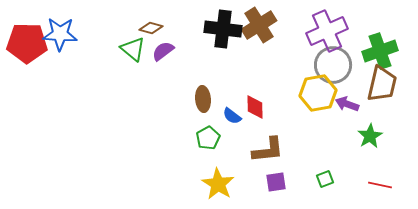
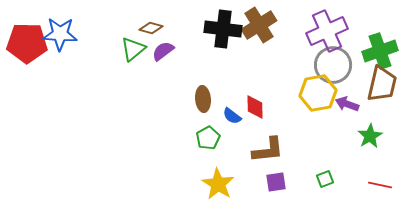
green triangle: rotated 40 degrees clockwise
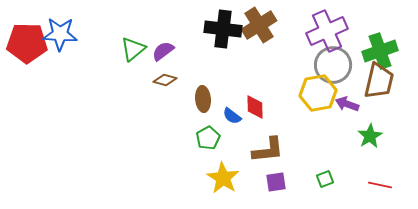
brown diamond: moved 14 px right, 52 px down
brown trapezoid: moved 3 px left, 3 px up
yellow star: moved 5 px right, 6 px up
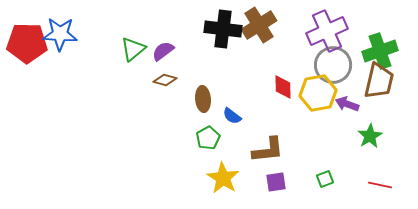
red diamond: moved 28 px right, 20 px up
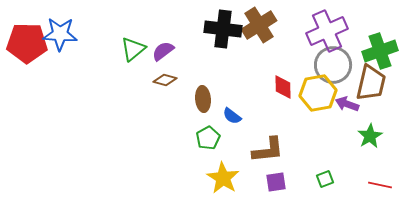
brown trapezoid: moved 8 px left, 2 px down
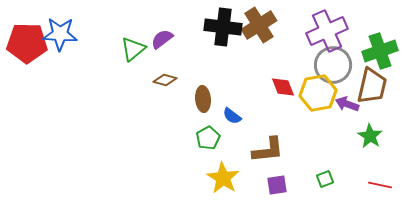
black cross: moved 2 px up
purple semicircle: moved 1 px left, 12 px up
brown trapezoid: moved 1 px right, 3 px down
red diamond: rotated 20 degrees counterclockwise
green star: rotated 10 degrees counterclockwise
purple square: moved 1 px right, 3 px down
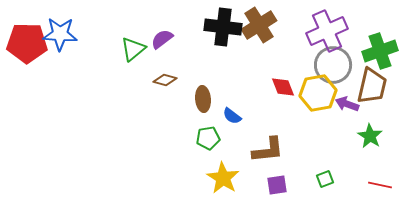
green pentagon: rotated 20 degrees clockwise
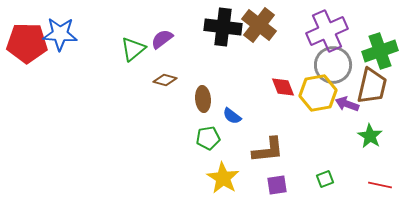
brown cross: rotated 20 degrees counterclockwise
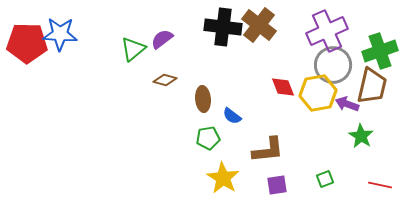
green star: moved 9 px left
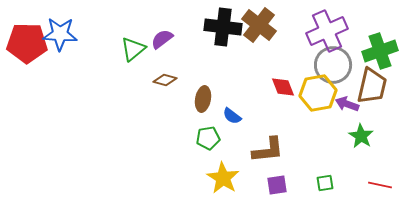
brown ellipse: rotated 15 degrees clockwise
green square: moved 4 px down; rotated 12 degrees clockwise
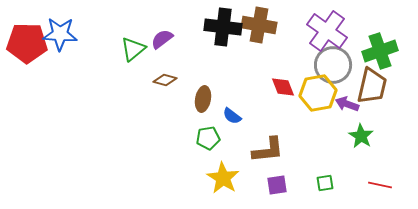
brown cross: rotated 28 degrees counterclockwise
purple cross: rotated 30 degrees counterclockwise
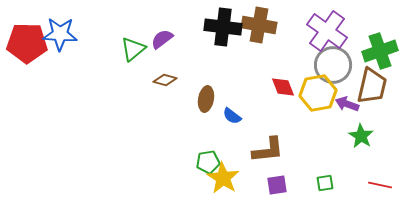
brown ellipse: moved 3 px right
green pentagon: moved 24 px down
